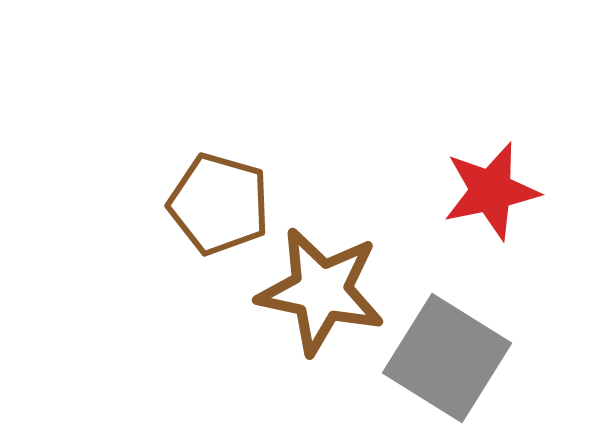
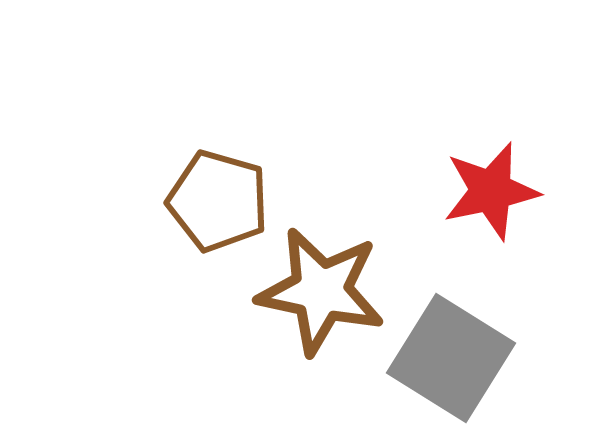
brown pentagon: moved 1 px left, 3 px up
gray square: moved 4 px right
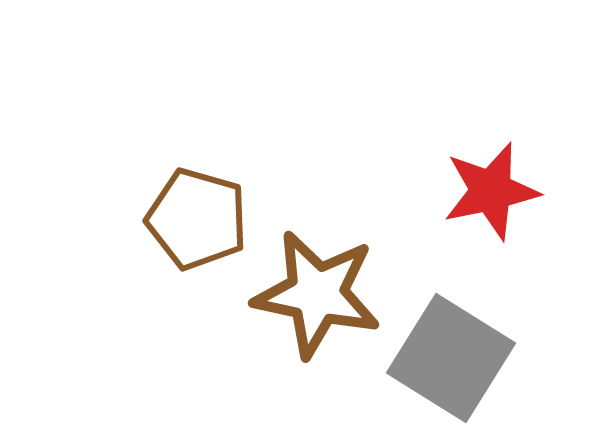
brown pentagon: moved 21 px left, 18 px down
brown star: moved 4 px left, 3 px down
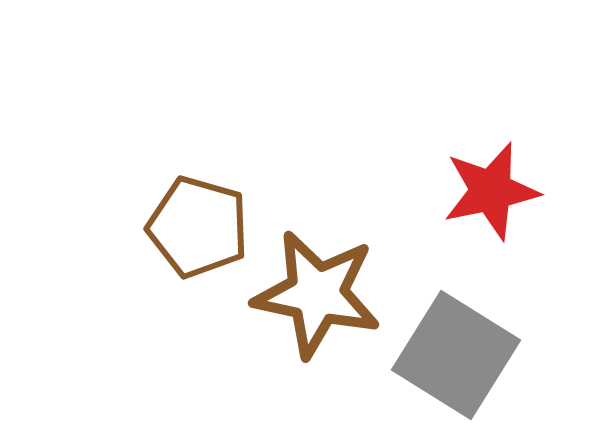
brown pentagon: moved 1 px right, 8 px down
gray square: moved 5 px right, 3 px up
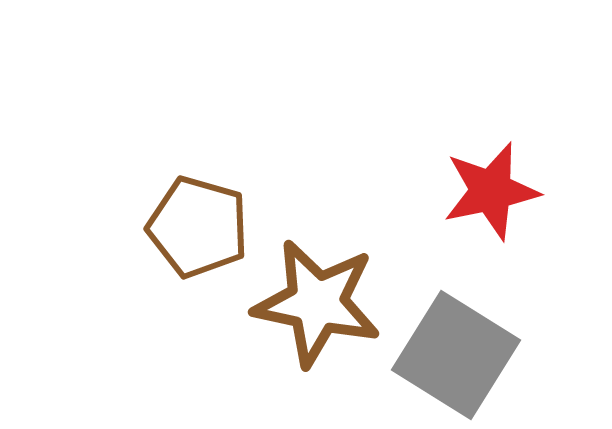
brown star: moved 9 px down
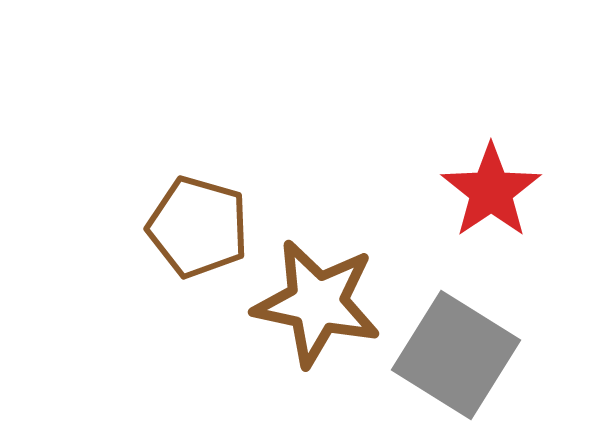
red star: rotated 22 degrees counterclockwise
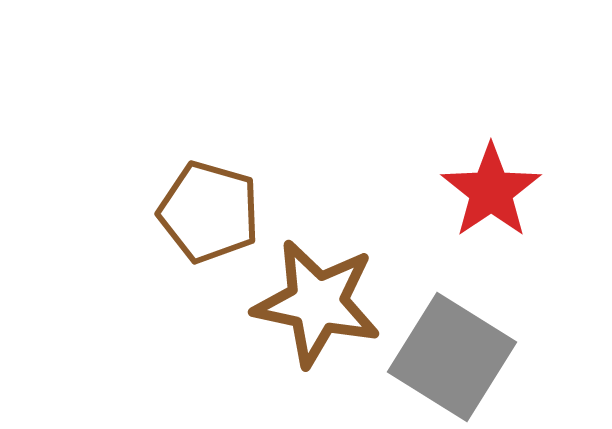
brown pentagon: moved 11 px right, 15 px up
gray square: moved 4 px left, 2 px down
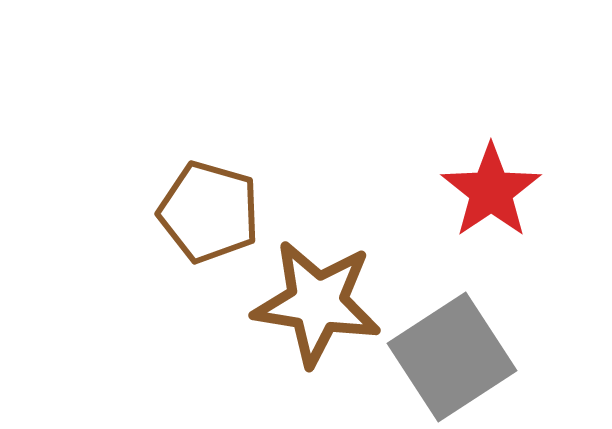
brown star: rotated 3 degrees counterclockwise
gray square: rotated 25 degrees clockwise
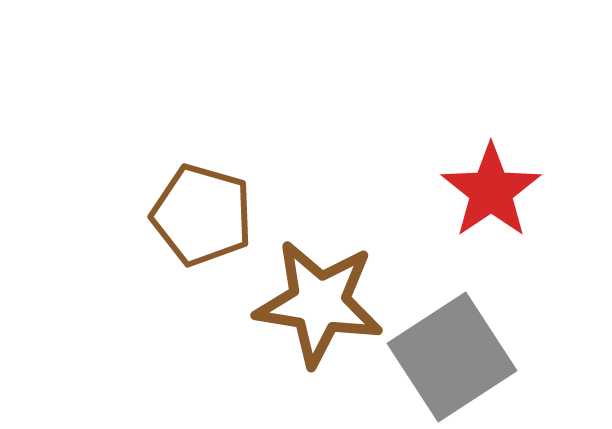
brown pentagon: moved 7 px left, 3 px down
brown star: moved 2 px right
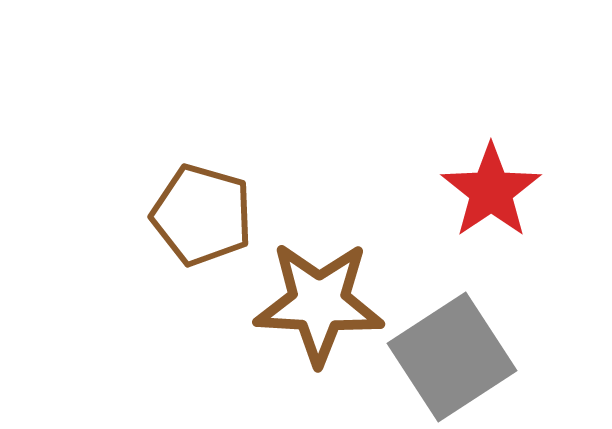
brown star: rotated 6 degrees counterclockwise
